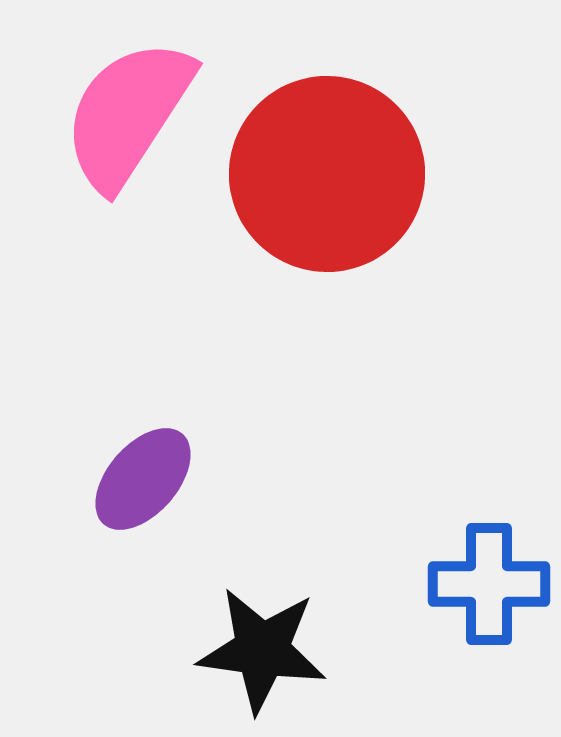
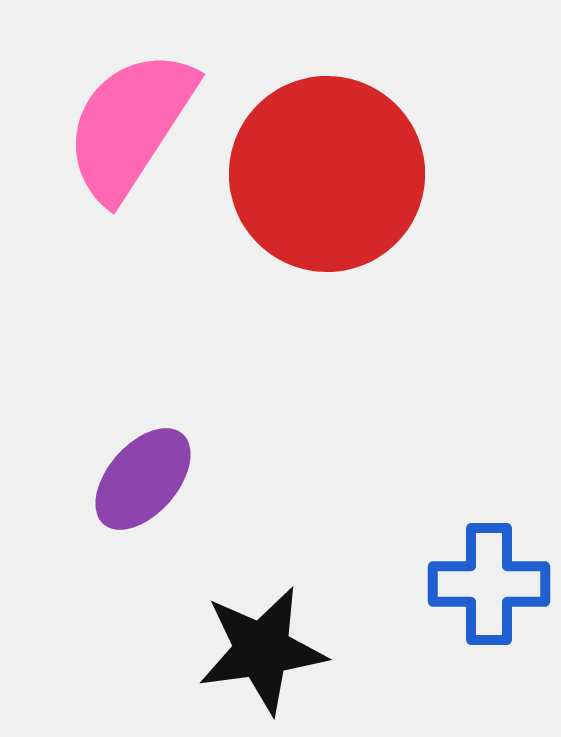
pink semicircle: moved 2 px right, 11 px down
black star: rotated 16 degrees counterclockwise
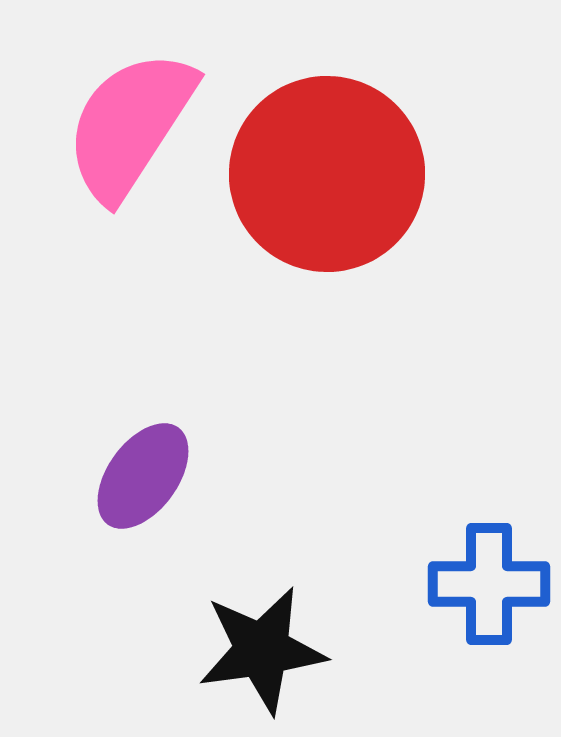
purple ellipse: moved 3 px up; rotated 5 degrees counterclockwise
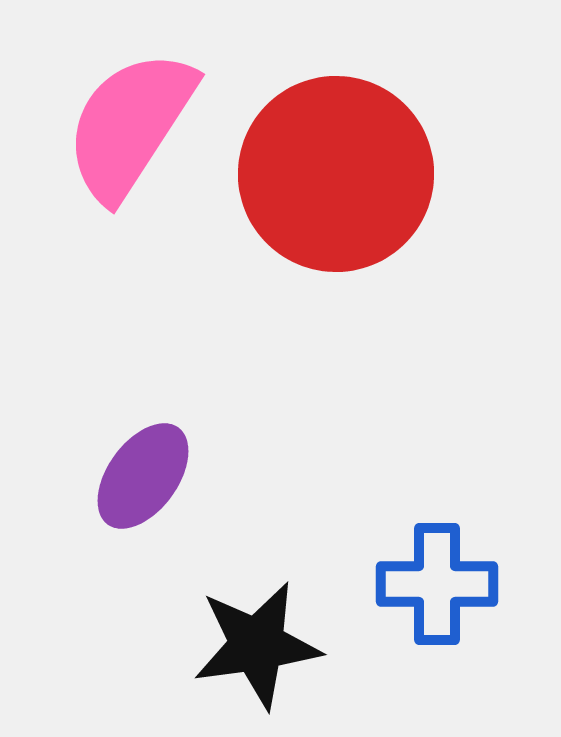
red circle: moved 9 px right
blue cross: moved 52 px left
black star: moved 5 px left, 5 px up
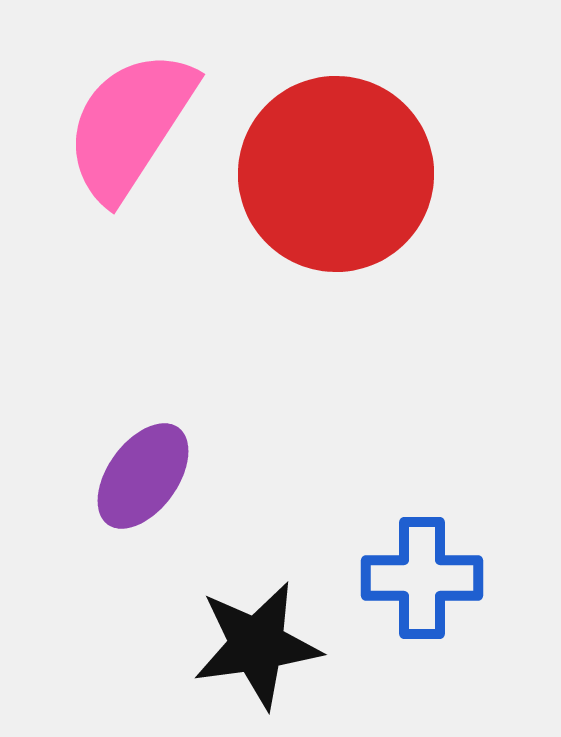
blue cross: moved 15 px left, 6 px up
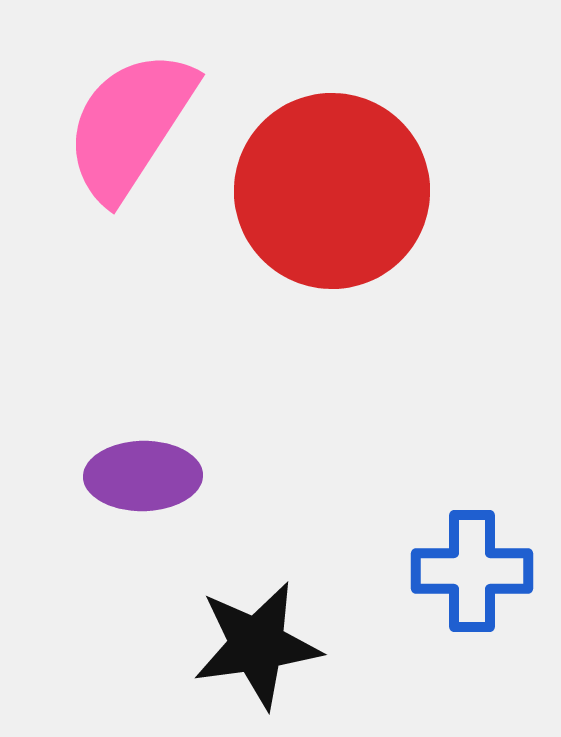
red circle: moved 4 px left, 17 px down
purple ellipse: rotated 53 degrees clockwise
blue cross: moved 50 px right, 7 px up
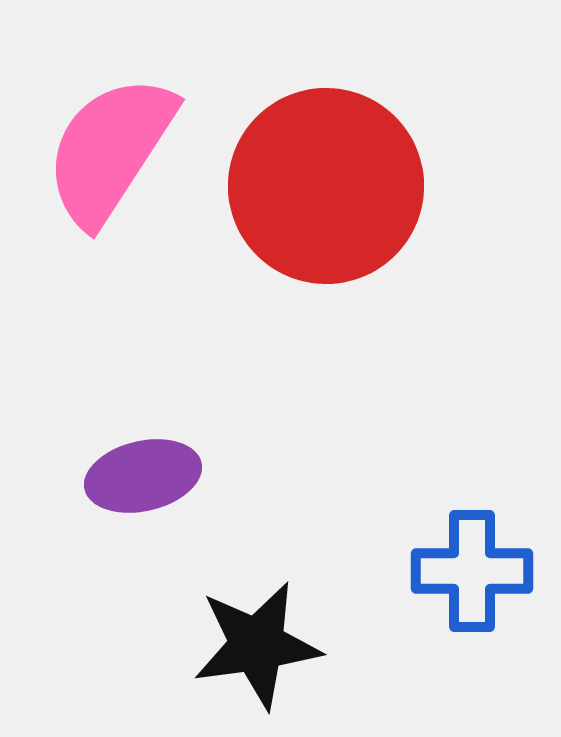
pink semicircle: moved 20 px left, 25 px down
red circle: moved 6 px left, 5 px up
purple ellipse: rotated 12 degrees counterclockwise
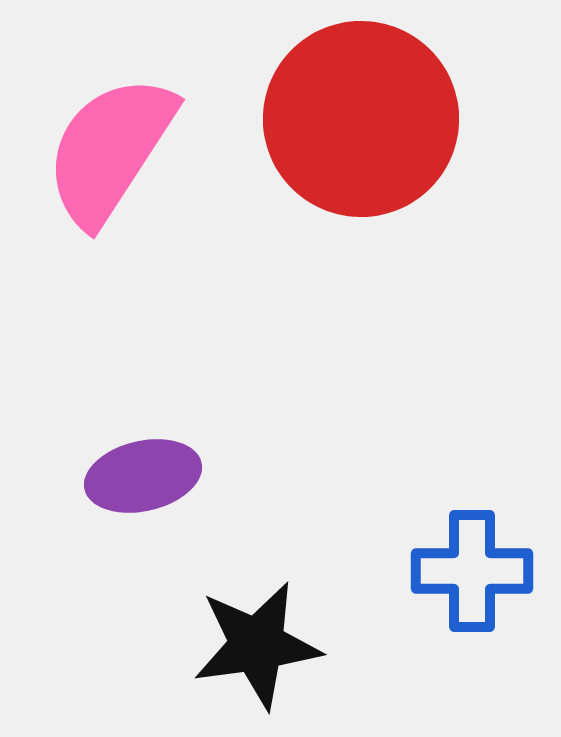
red circle: moved 35 px right, 67 px up
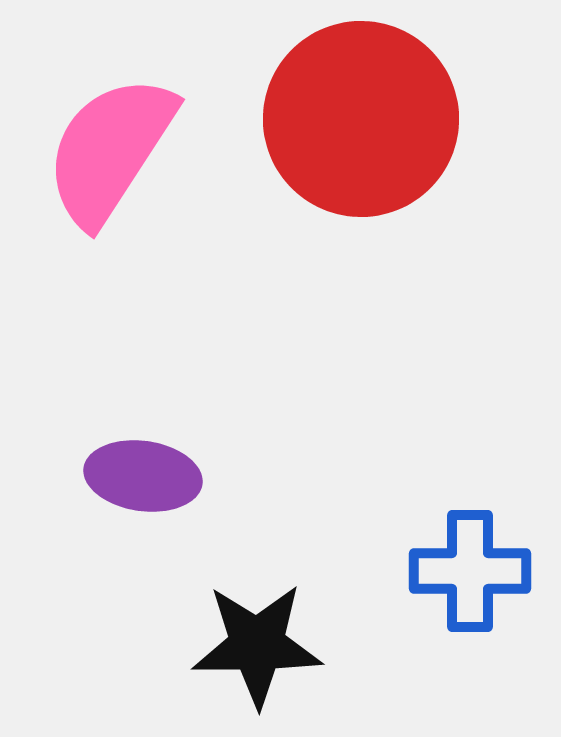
purple ellipse: rotated 21 degrees clockwise
blue cross: moved 2 px left
black star: rotated 8 degrees clockwise
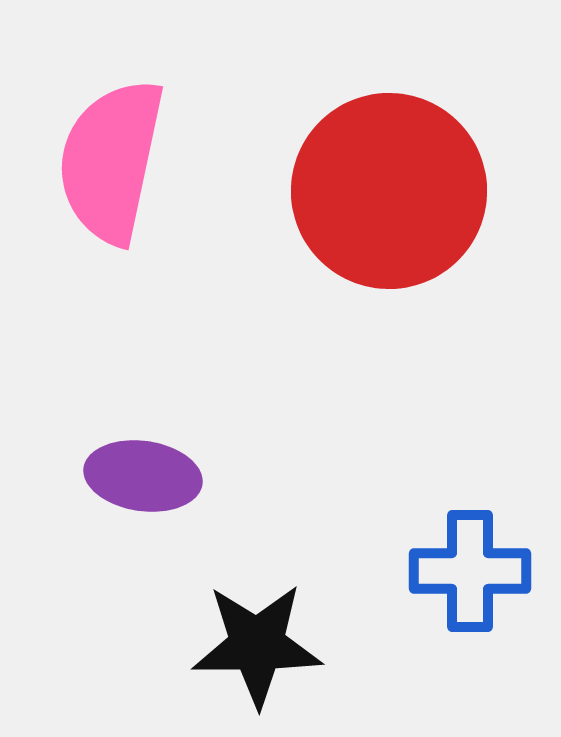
red circle: moved 28 px right, 72 px down
pink semicircle: moved 1 px right, 11 px down; rotated 21 degrees counterclockwise
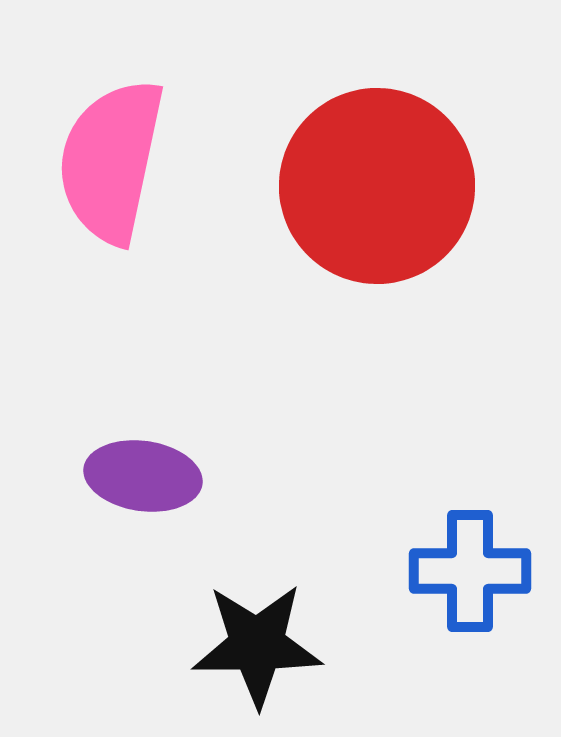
red circle: moved 12 px left, 5 px up
